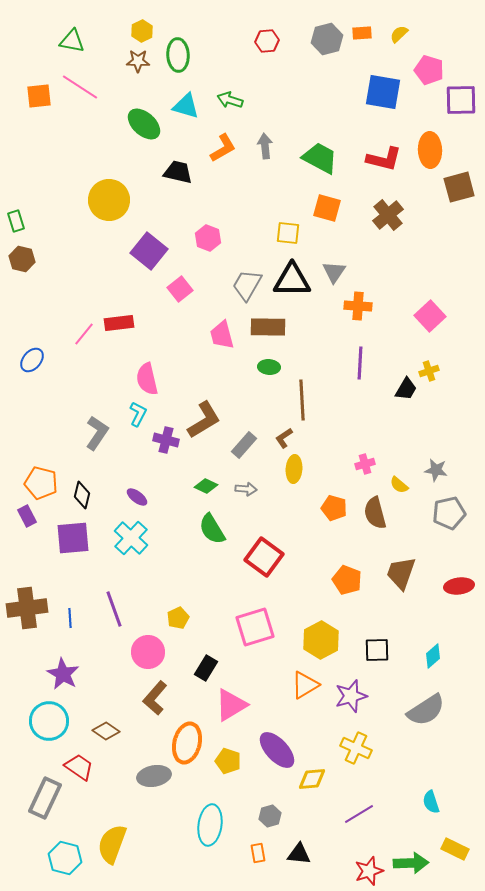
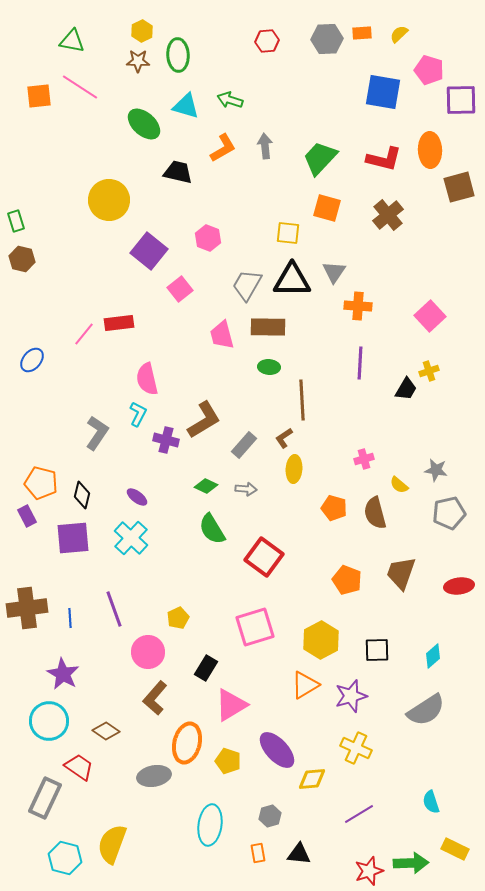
gray hexagon at (327, 39): rotated 12 degrees clockwise
green trapezoid at (320, 158): rotated 75 degrees counterclockwise
pink cross at (365, 464): moved 1 px left, 5 px up
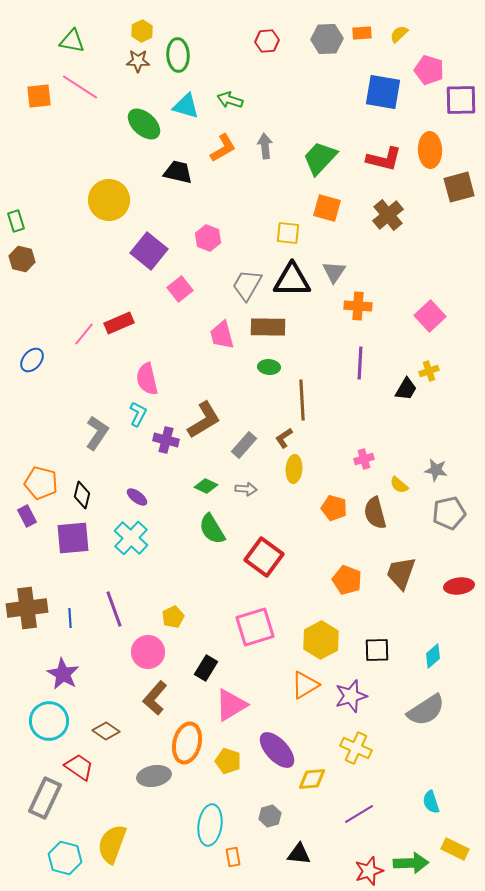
red rectangle at (119, 323): rotated 16 degrees counterclockwise
yellow pentagon at (178, 618): moved 5 px left, 1 px up
orange rectangle at (258, 853): moved 25 px left, 4 px down
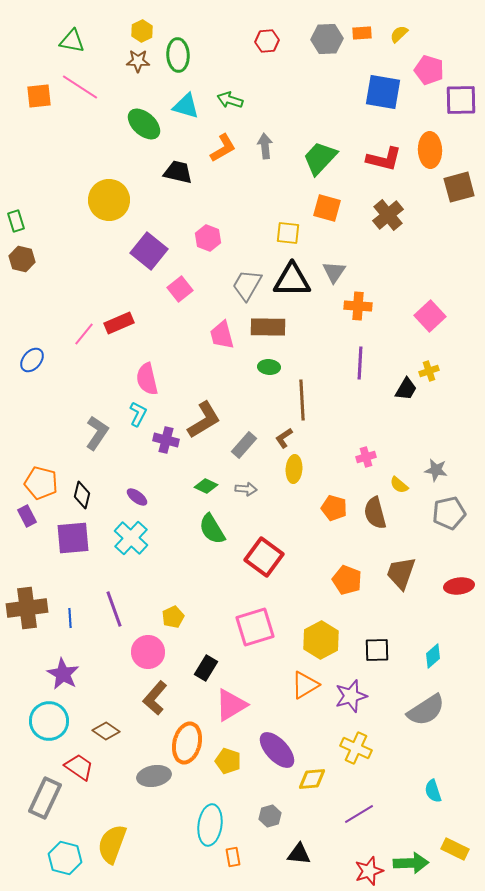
pink cross at (364, 459): moved 2 px right, 2 px up
cyan semicircle at (431, 802): moved 2 px right, 11 px up
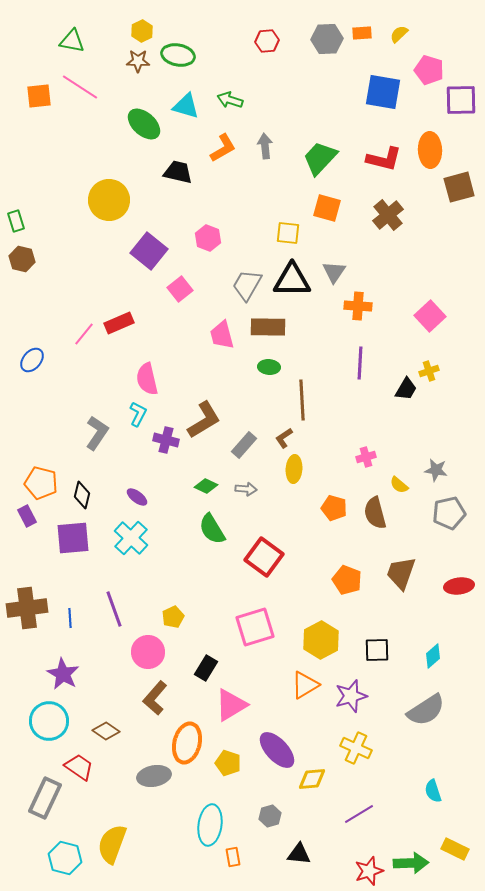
green ellipse at (178, 55): rotated 76 degrees counterclockwise
yellow pentagon at (228, 761): moved 2 px down
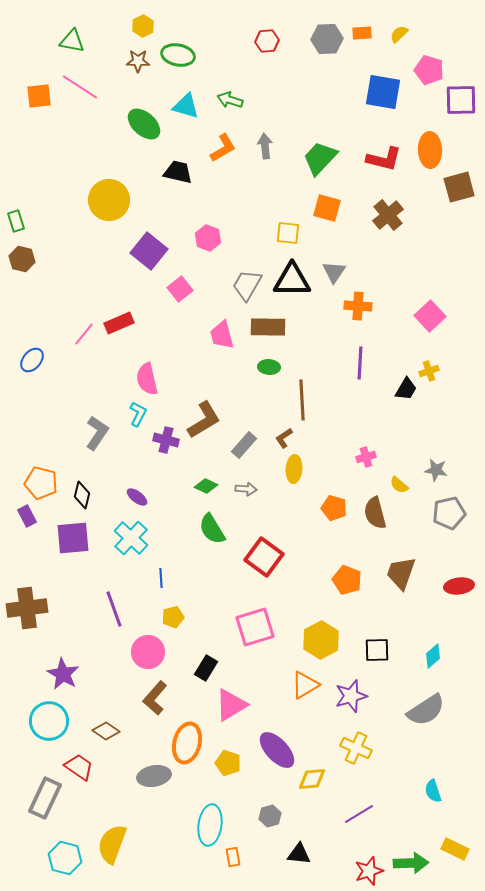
yellow hexagon at (142, 31): moved 1 px right, 5 px up
yellow pentagon at (173, 617): rotated 10 degrees clockwise
blue line at (70, 618): moved 91 px right, 40 px up
